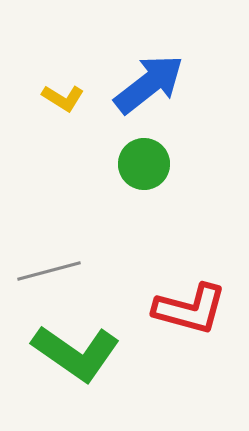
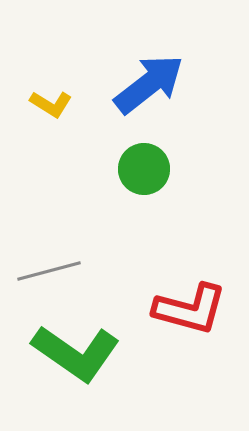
yellow L-shape: moved 12 px left, 6 px down
green circle: moved 5 px down
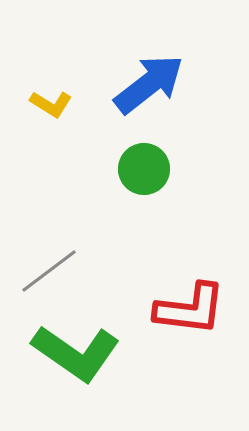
gray line: rotated 22 degrees counterclockwise
red L-shape: rotated 8 degrees counterclockwise
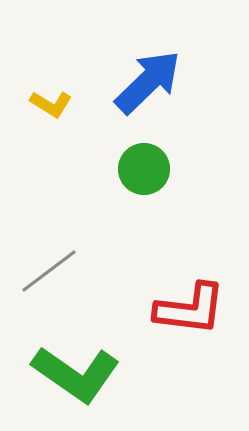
blue arrow: moved 1 px left, 2 px up; rotated 6 degrees counterclockwise
green L-shape: moved 21 px down
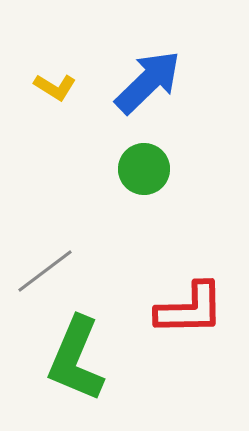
yellow L-shape: moved 4 px right, 17 px up
gray line: moved 4 px left
red L-shape: rotated 8 degrees counterclockwise
green L-shape: moved 15 px up; rotated 78 degrees clockwise
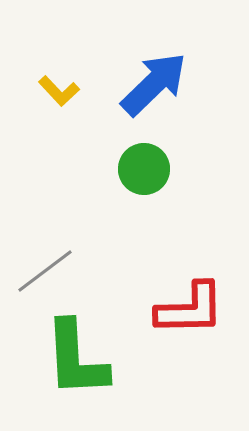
blue arrow: moved 6 px right, 2 px down
yellow L-shape: moved 4 px right, 4 px down; rotated 15 degrees clockwise
green L-shape: rotated 26 degrees counterclockwise
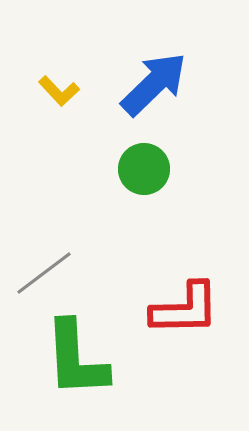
gray line: moved 1 px left, 2 px down
red L-shape: moved 5 px left
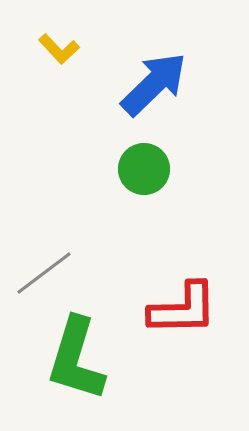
yellow L-shape: moved 42 px up
red L-shape: moved 2 px left
green L-shape: rotated 20 degrees clockwise
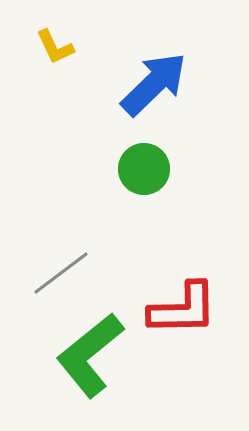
yellow L-shape: moved 4 px left, 2 px up; rotated 18 degrees clockwise
gray line: moved 17 px right
green L-shape: moved 14 px right, 4 px up; rotated 34 degrees clockwise
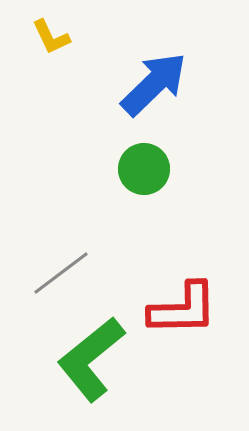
yellow L-shape: moved 4 px left, 10 px up
green L-shape: moved 1 px right, 4 px down
